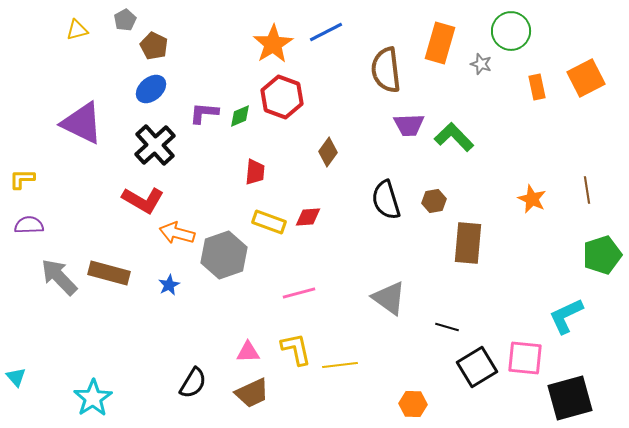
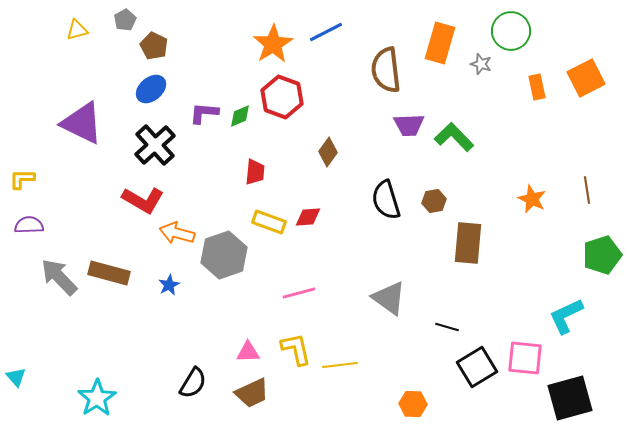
cyan star at (93, 398): moved 4 px right
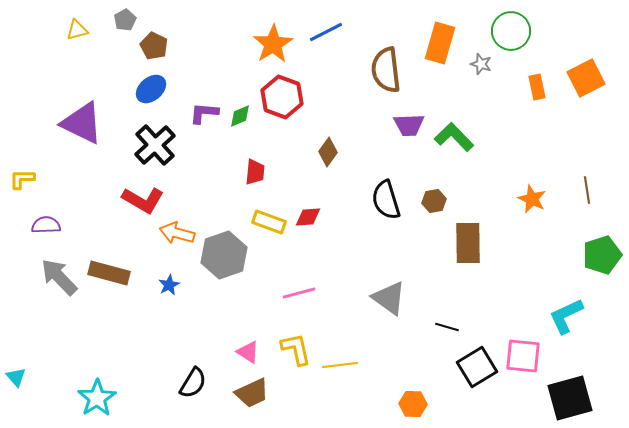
purple semicircle at (29, 225): moved 17 px right
brown rectangle at (468, 243): rotated 6 degrees counterclockwise
pink triangle at (248, 352): rotated 35 degrees clockwise
pink square at (525, 358): moved 2 px left, 2 px up
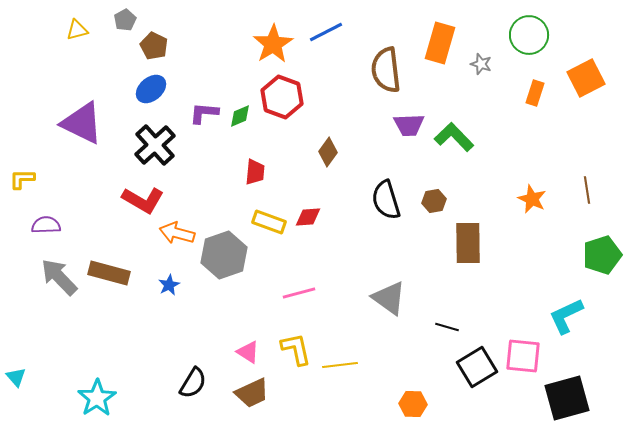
green circle at (511, 31): moved 18 px right, 4 px down
orange rectangle at (537, 87): moved 2 px left, 6 px down; rotated 30 degrees clockwise
black square at (570, 398): moved 3 px left
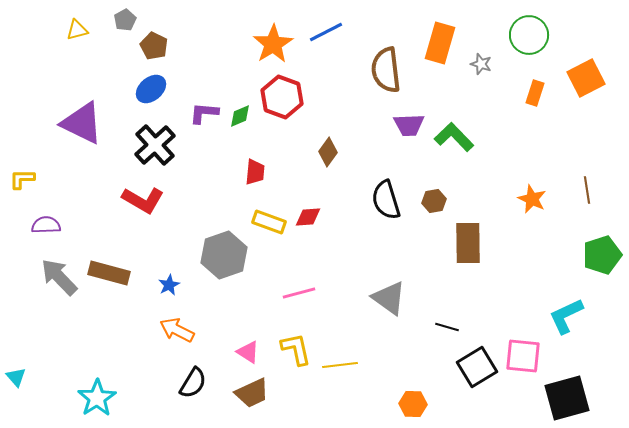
orange arrow at (177, 233): moved 97 px down; rotated 12 degrees clockwise
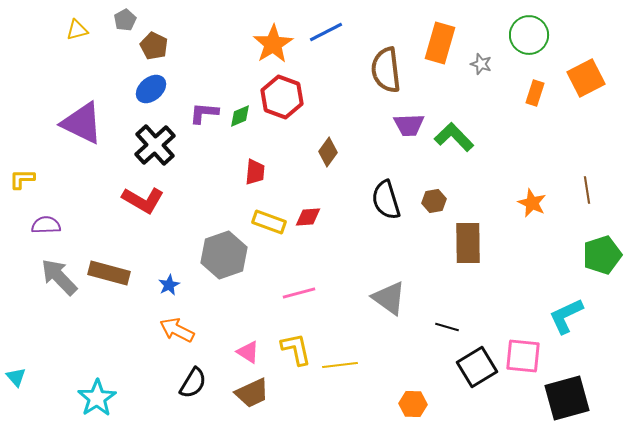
orange star at (532, 199): moved 4 px down
